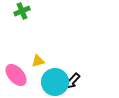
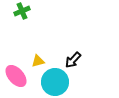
pink ellipse: moved 1 px down
black arrow: moved 1 px right, 21 px up
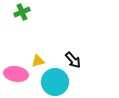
green cross: moved 1 px down
black arrow: rotated 84 degrees counterclockwise
pink ellipse: moved 2 px up; rotated 40 degrees counterclockwise
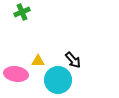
yellow triangle: rotated 16 degrees clockwise
cyan circle: moved 3 px right, 2 px up
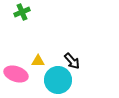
black arrow: moved 1 px left, 1 px down
pink ellipse: rotated 10 degrees clockwise
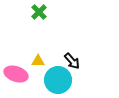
green cross: moved 17 px right; rotated 21 degrees counterclockwise
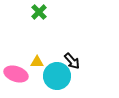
yellow triangle: moved 1 px left, 1 px down
cyan circle: moved 1 px left, 4 px up
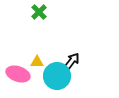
black arrow: rotated 102 degrees counterclockwise
pink ellipse: moved 2 px right
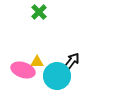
pink ellipse: moved 5 px right, 4 px up
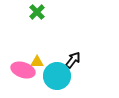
green cross: moved 2 px left
black arrow: moved 1 px right, 1 px up
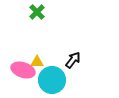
cyan circle: moved 5 px left, 4 px down
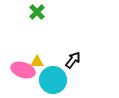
cyan circle: moved 1 px right
